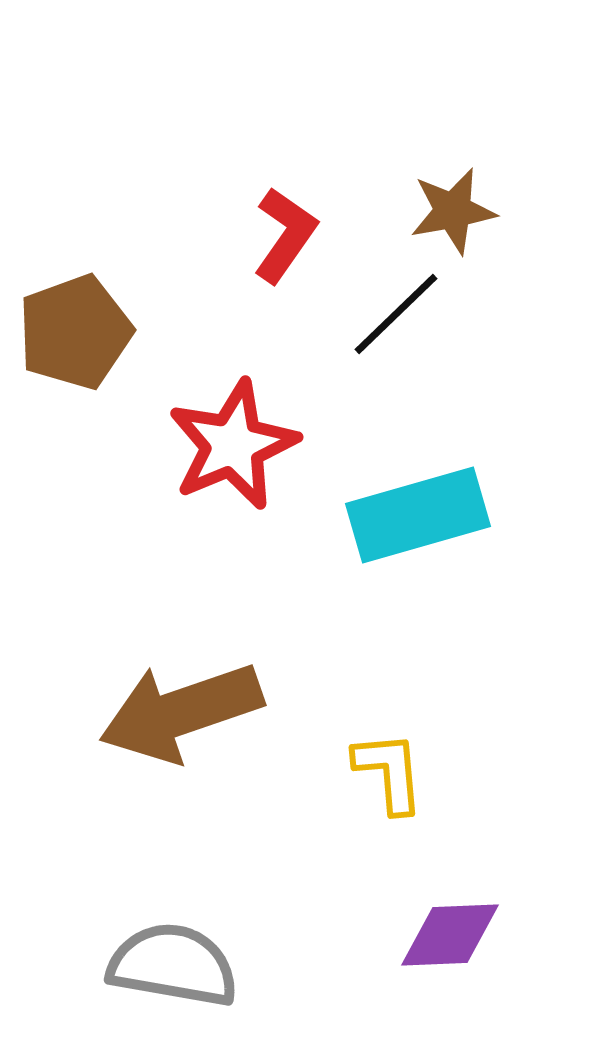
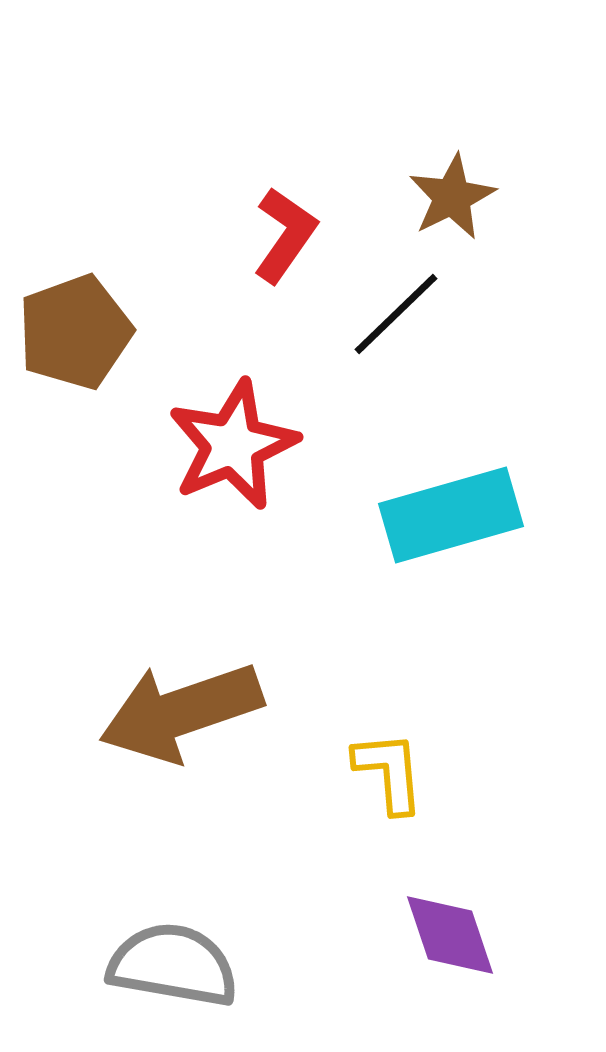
brown star: moved 1 px left, 14 px up; rotated 16 degrees counterclockwise
cyan rectangle: moved 33 px right
purple diamond: rotated 74 degrees clockwise
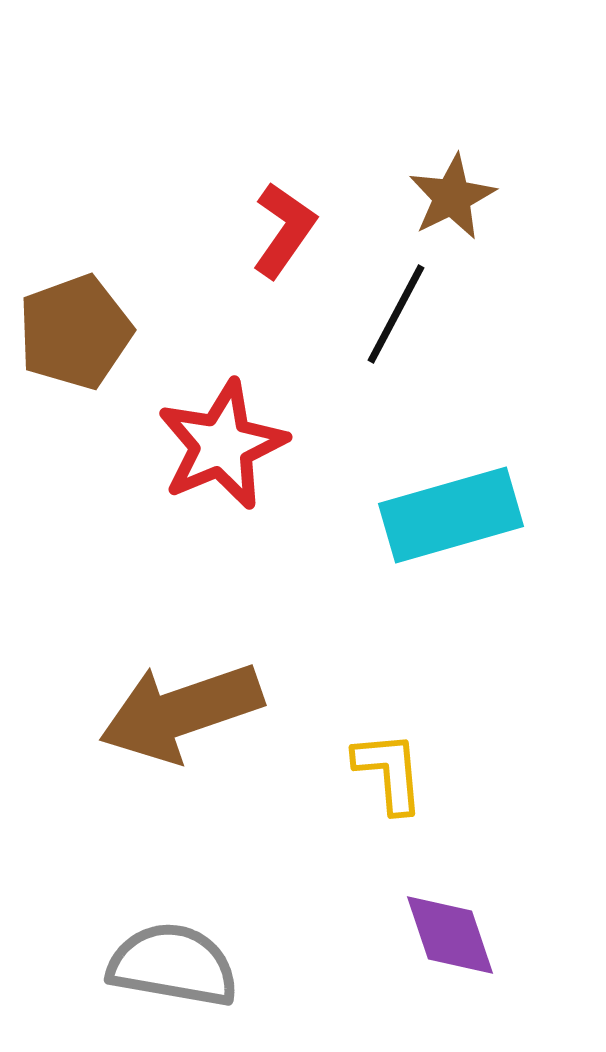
red L-shape: moved 1 px left, 5 px up
black line: rotated 18 degrees counterclockwise
red star: moved 11 px left
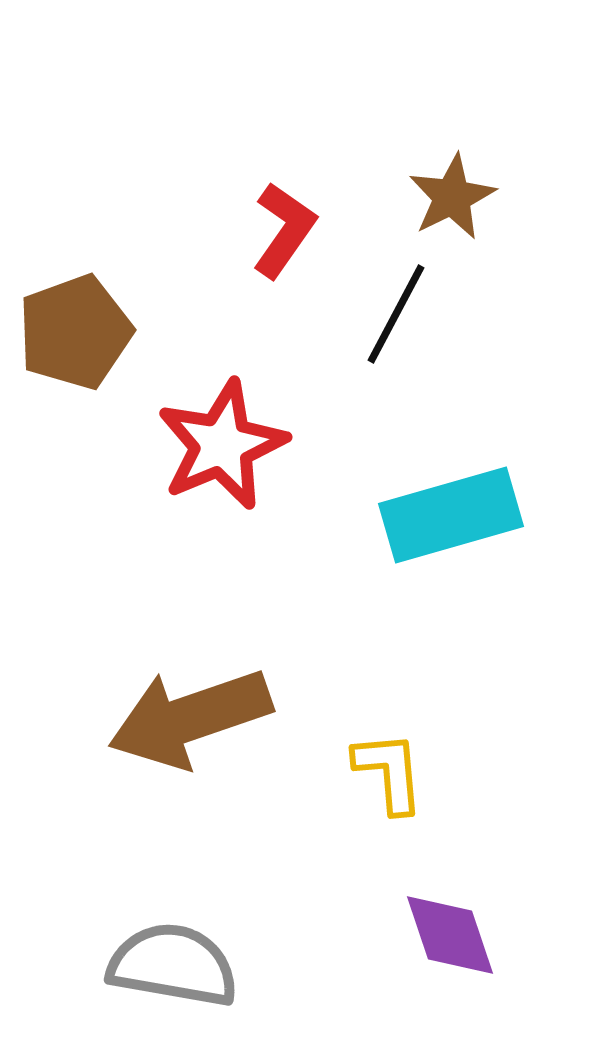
brown arrow: moved 9 px right, 6 px down
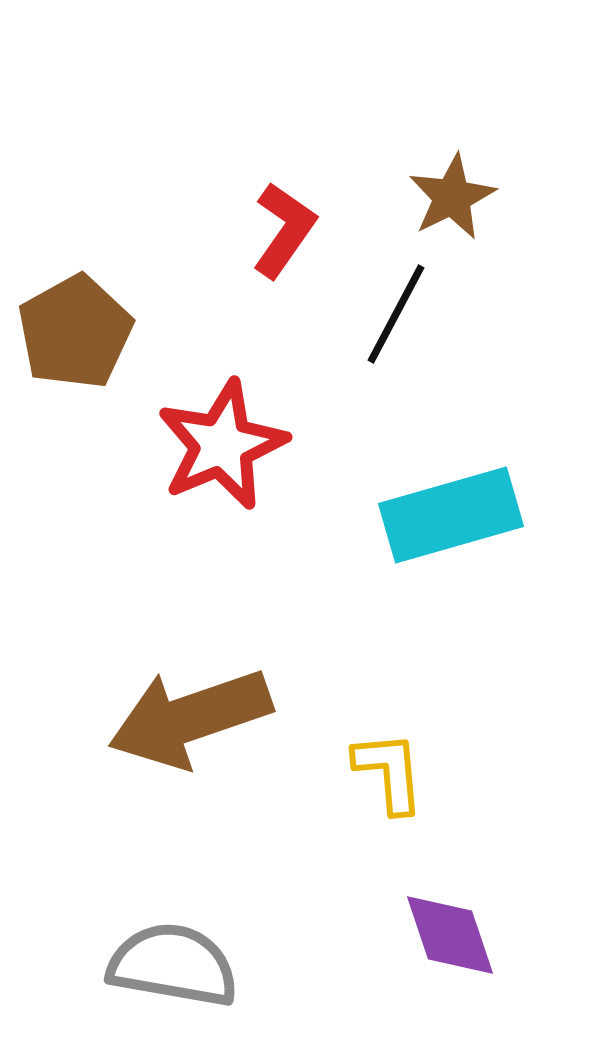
brown pentagon: rotated 9 degrees counterclockwise
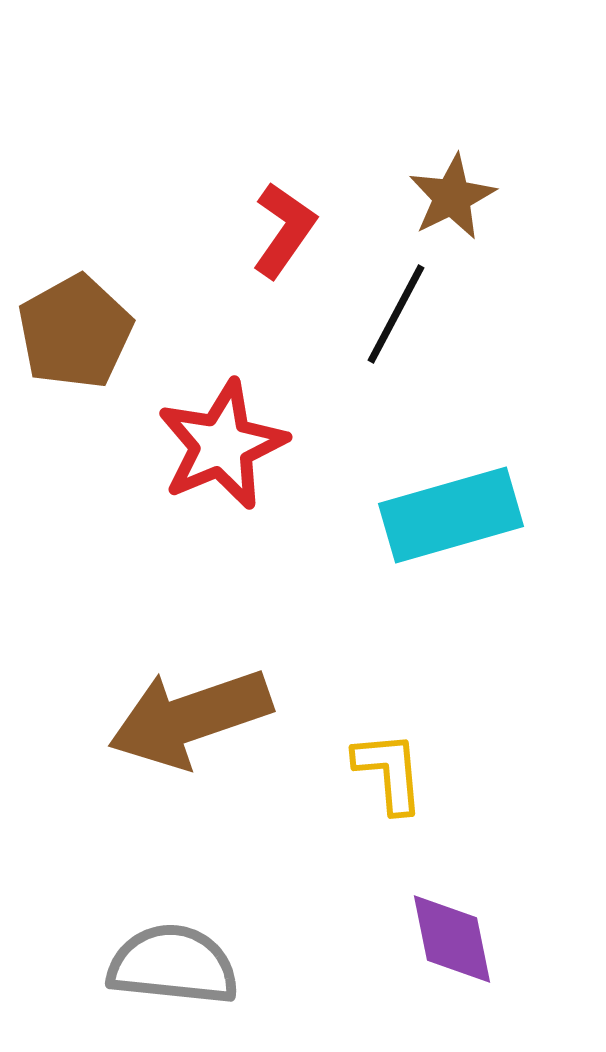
purple diamond: moved 2 px right, 4 px down; rotated 7 degrees clockwise
gray semicircle: rotated 4 degrees counterclockwise
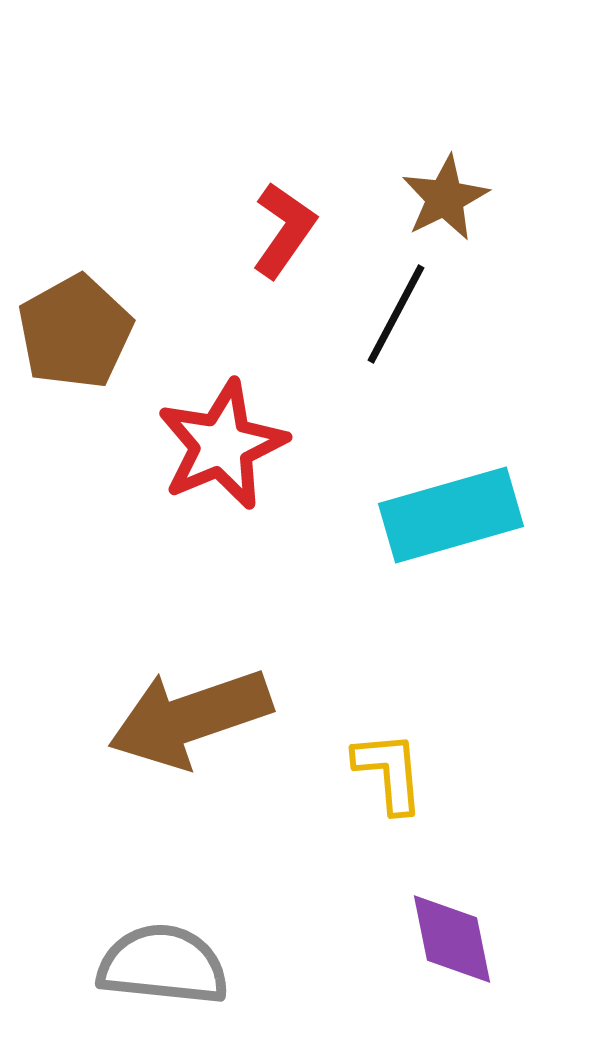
brown star: moved 7 px left, 1 px down
gray semicircle: moved 10 px left
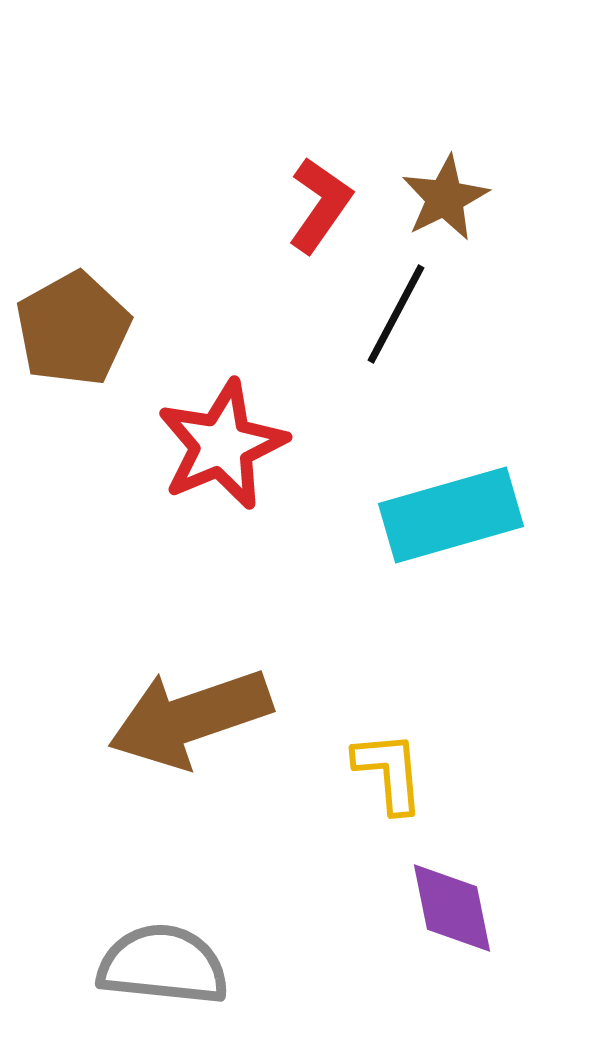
red L-shape: moved 36 px right, 25 px up
brown pentagon: moved 2 px left, 3 px up
purple diamond: moved 31 px up
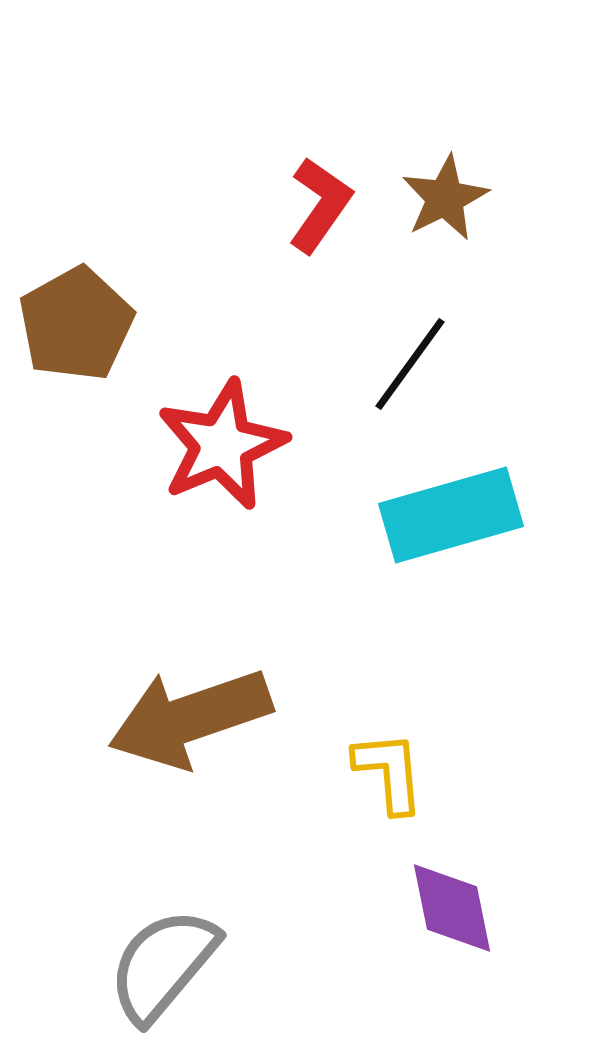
black line: moved 14 px right, 50 px down; rotated 8 degrees clockwise
brown pentagon: moved 3 px right, 5 px up
gray semicircle: rotated 56 degrees counterclockwise
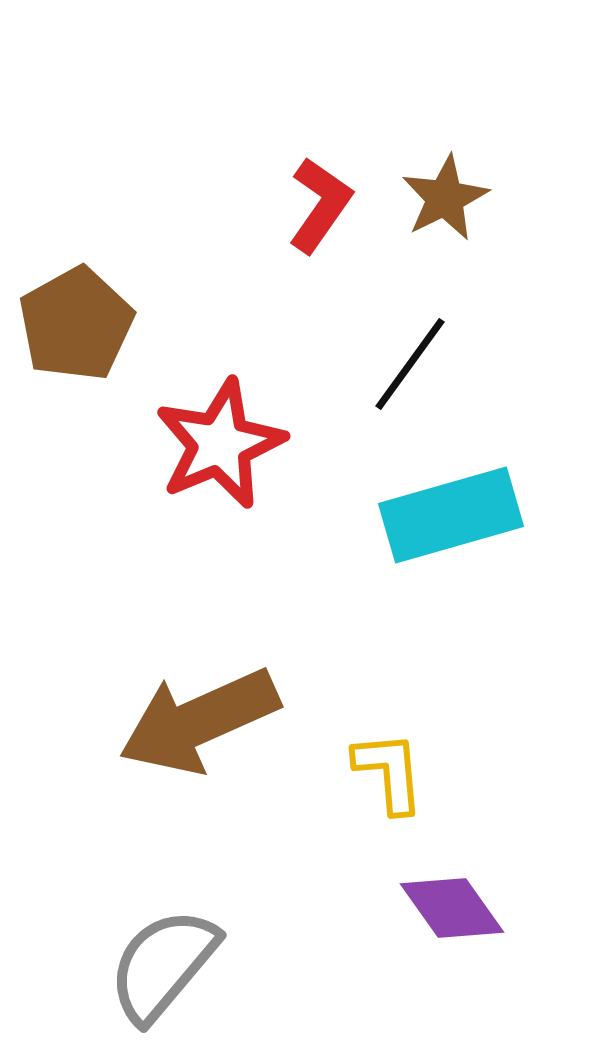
red star: moved 2 px left, 1 px up
brown arrow: moved 9 px right, 3 px down; rotated 5 degrees counterclockwise
purple diamond: rotated 24 degrees counterclockwise
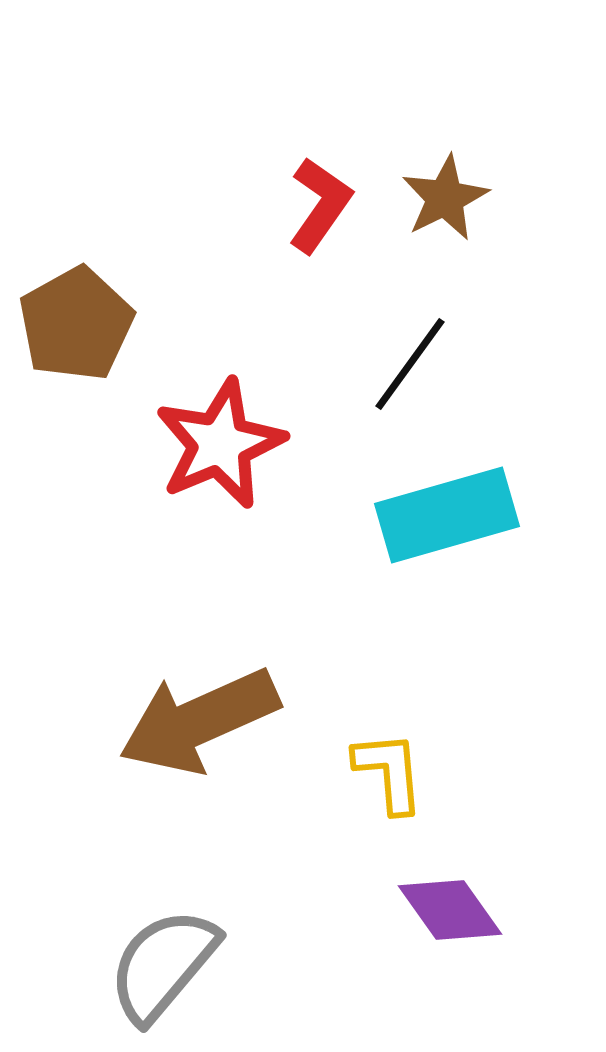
cyan rectangle: moved 4 px left
purple diamond: moved 2 px left, 2 px down
